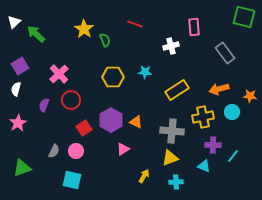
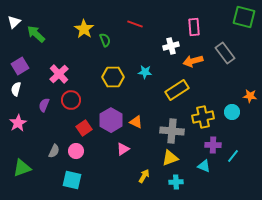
orange arrow: moved 26 px left, 28 px up
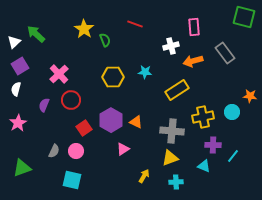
white triangle: moved 20 px down
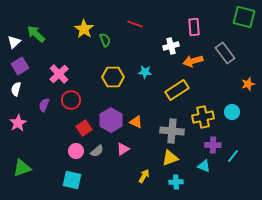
orange star: moved 2 px left, 12 px up; rotated 24 degrees counterclockwise
gray semicircle: moved 43 px right; rotated 24 degrees clockwise
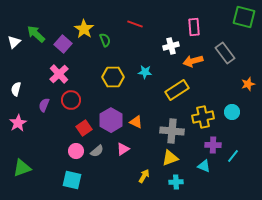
purple square: moved 43 px right, 22 px up; rotated 18 degrees counterclockwise
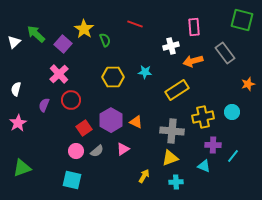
green square: moved 2 px left, 3 px down
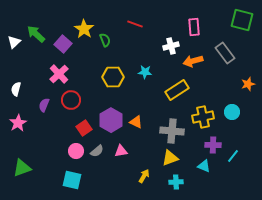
pink triangle: moved 2 px left, 2 px down; rotated 24 degrees clockwise
